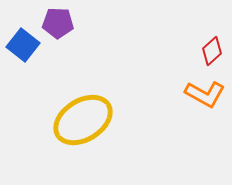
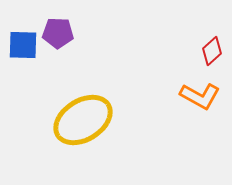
purple pentagon: moved 10 px down
blue square: rotated 36 degrees counterclockwise
orange L-shape: moved 5 px left, 2 px down
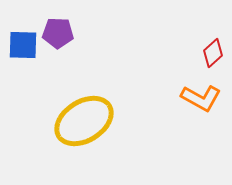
red diamond: moved 1 px right, 2 px down
orange L-shape: moved 1 px right, 2 px down
yellow ellipse: moved 1 px right, 1 px down
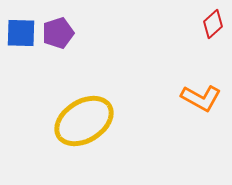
purple pentagon: rotated 20 degrees counterclockwise
blue square: moved 2 px left, 12 px up
red diamond: moved 29 px up
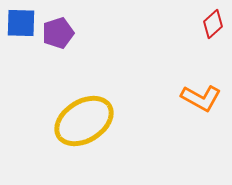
blue square: moved 10 px up
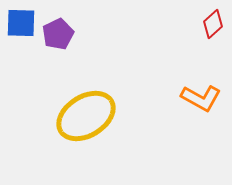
purple pentagon: moved 1 px down; rotated 8 degrees counterclockwise
yellow ellipse: moved 2 px right, 5 px up
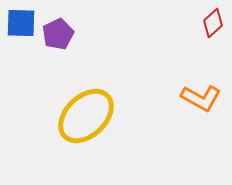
red diamond: moved 1 px up
yellow ellipse: rotated 12 degrees counterclockwise
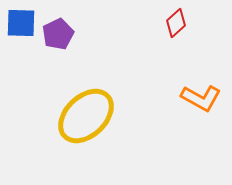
red diamond: moved 37 px left
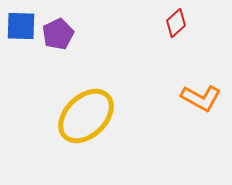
blue square: moved 3 px down
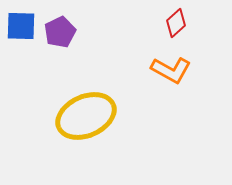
purple pentagon: moved 2 px right, 2 px up
orange L-shape: moved 30 px left, 28 px up
yellow ellipse: rotated 20 degrees clockwise
